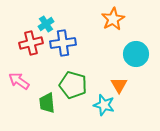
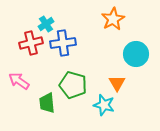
orange triangle: moved 2 px left, 2 px up
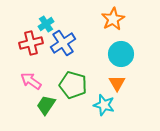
blue cross: rotated 25 degrees counterclockwise
cyan circle: moved 15 px left
pink arrow: moved 12 px right
green trapezoid: moved 1 px left, 2 px down; rotated 40 degrees clockwise
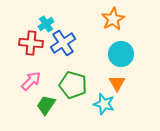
red cross: rotated 20 degrees clockwise
pink arrow: rotated 100 degrees clockwise
cyan star: moved 1 px up
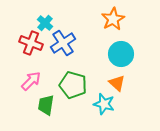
cyan cross: moved 1 px left, 1 px up; rotated 14 degrees counterclockwise
red cross: rotated 15 degrees clockwise
orange triangle: rotated 18 degrees counterclockwise
green trapezoid: rotated 25 degrees counterclockwise
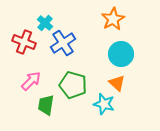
red cross: moved 7 px left, 1 px up
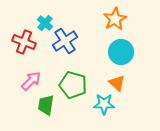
orange star: moved 2 px right
blue cross: moved 2 px right, 2 px up
cyan circle: moved 2 px up
cyan star: rotated 15 degrees counterclockwise
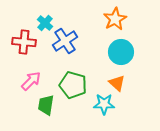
red cross: rotated 15 degrees counterclockwise
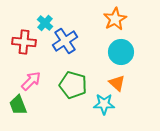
green trapezoid: moved 28 px left; rotated 30 degrees counterclockwise
